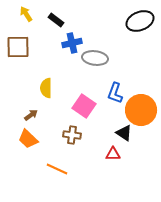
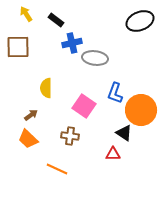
brown cross: moved 2 px left, 1 px down
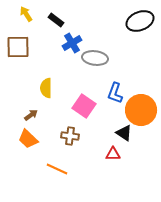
blue cross: rotated 18 degrees counterclockwise
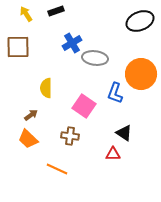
black rectangle: moved 9 px up; rotated 56 degrees counterclockwise
orange circle: moved 36 px up
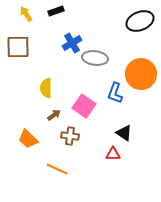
brown arrow: moved 23 px right
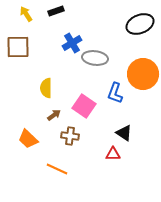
black ellipse: moved 3 px down
orange circle: moved 2 px right
